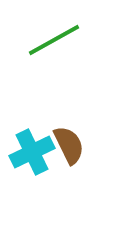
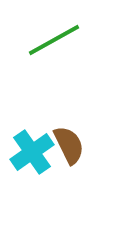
cyan cross: rotated 9 degrees counterclockwise
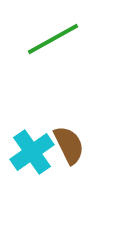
green line: moved 1 px left, 1 px up
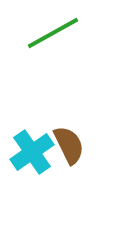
green line: moved 6 px up
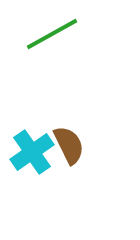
green line: moved 1 px left, 1 px down
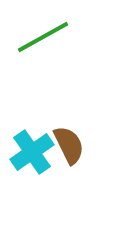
green line: moved 9 px left, 3 px down
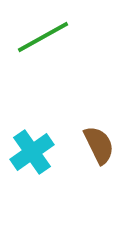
brown semicircle: moved 30 px right
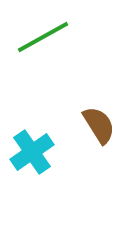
brown semicircle: moved 20 px up; rotated 6 degrees counterclockwise
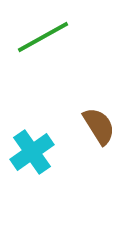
brown semicircle: moved 1 px down
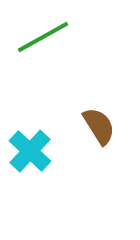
cyan cross: moved 2 px left, 1 px up; rotated 12 degrees counterclockwise
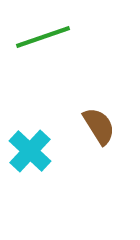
green line: rotated 10 degrees clockwise
